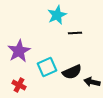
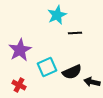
purple star: moved 1 px right, 1 px up
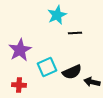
red cross: rotated 24 degrees counterclockwise
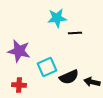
cyan star: moved 3 px down; rotated 18 degrees clockwise
purple star: moved 1 px left, 1 px down; rotated 30 degrees counterclockwise
black semicircle: moved 3 px left, 5 px down
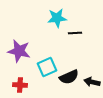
red cross: moved 1 px right
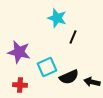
cyan star: rotated 24 degrees clockwise
black line: moved 2 px left, 4 px down; rotated 64 degrees counterclockwise
purple star: moved 1 px down
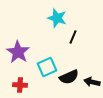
purple star: moved 1 px left; rotated 20 degrees clockwise
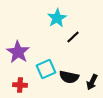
cyan star: rotated 24 degrees clockwise
black line: rotated 24 degrees clockwise
cyan square: moved 1 px left, 2 px down
black semicircle: rotated 36 degrees clockwise
black arrow: rotated 77 degrees counterclockwise
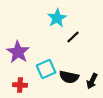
black arrow: moved 1 px up
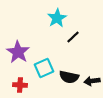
cyan square: moved 2 px left, 1 px up
black arrow: rotated 56 degrees clockwise
